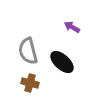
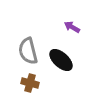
black ellipse: moved 1 px left, 2 px up
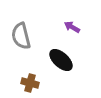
gray semicircle: moved 7 px left, 15 px up
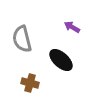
gray semicircle: moved 1 px right, 3 px down
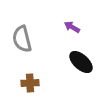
black ellipse: moved 20 px right, 2 px down
brown cross: rotated 18 degrees counterclockwise
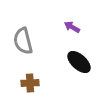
gray semicircle: moved 1 px right, 2 px down
black ellipse: moved 2 px left
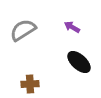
gray semicircle: moved 11 px up; rotated 72 degrees clockwise
brown cross: moved 1 px down
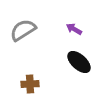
purple arrow: moved 2 px right, 2 px down
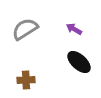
gray semicircle: moved 2 px right, 1 px up
brown cross: moved 4 px left, 4 px up
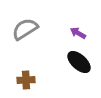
purple arrow: moved 4 px right, 4 px down
